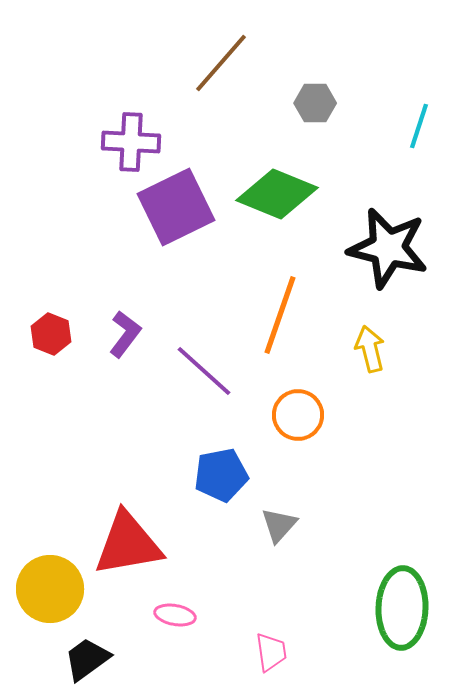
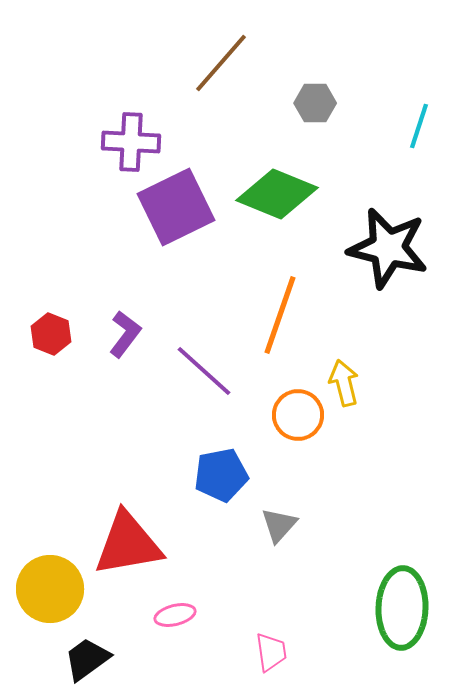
yellow arrow: moved 26 px left, 34 px down
pink ellipse: rotated 24 degrees counterclockwise
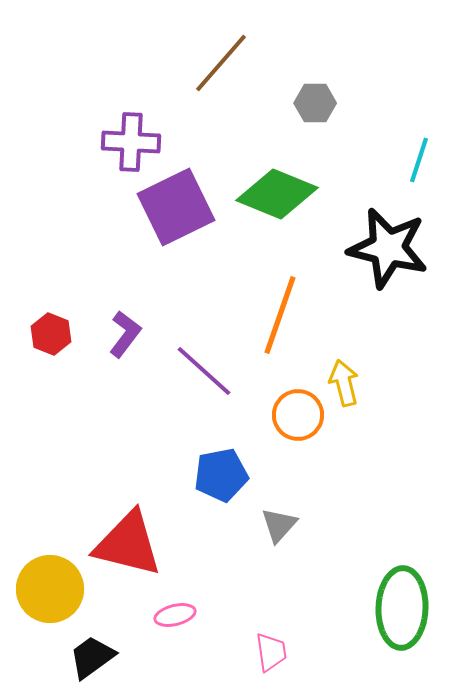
cyan line: moved 34 px down
red triangle: rotated 24 degrees clockwise
black trapezoid: moved 5 px right, 2 px up
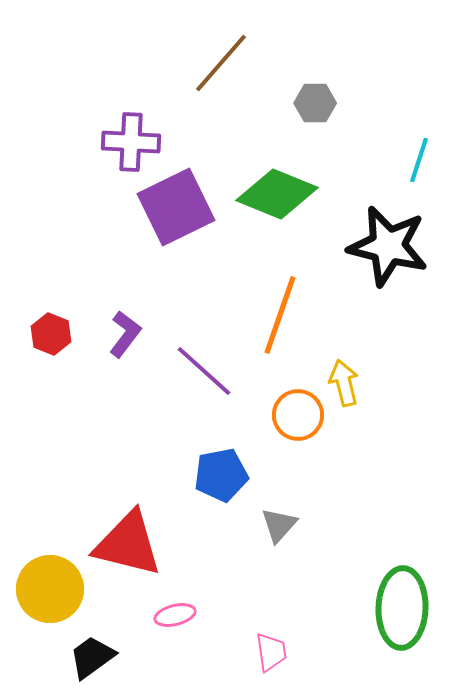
black star: moved 2 px up
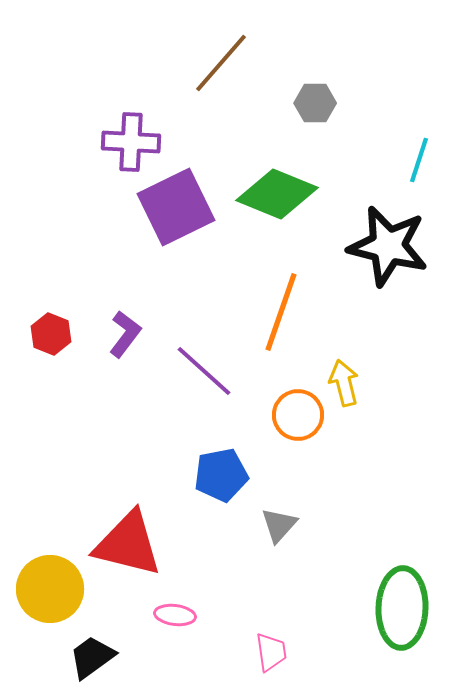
orange line: moved 1 px right, 3 px up
pink ellipse: rotated 21 degrees clockwise
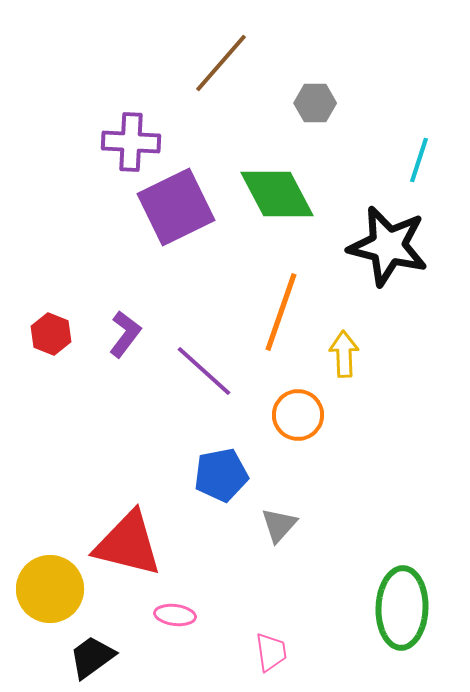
green diamond: rotated 40 degrees clockwise
yellow arrow: moved 29 px up; rotated 12 degrees clockwise
